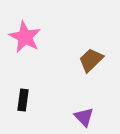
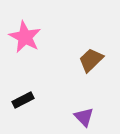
black rectangle: rotated 55 degrees clockwise
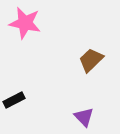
pink star: moved 14 px up; rotated 16 degrees counterclockwise
black rectangle: moved 9 px left
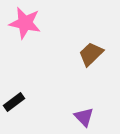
brown trapezoid: moved 6 px up
black rectangle: moved 2 px down; rotated 10 degrees counterclockwise
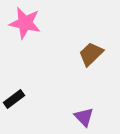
black rectangle: moved 3 px up
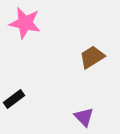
brown trapezoid: moved 1 px right, 3 px down; rotated 12 degrees clockwise
